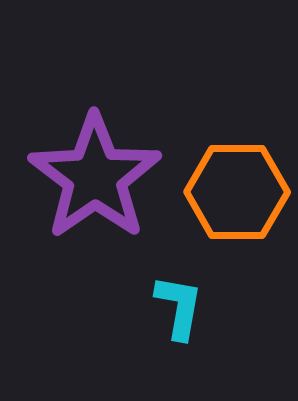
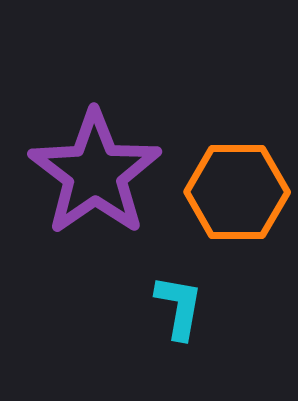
purple star: moved 4 px up
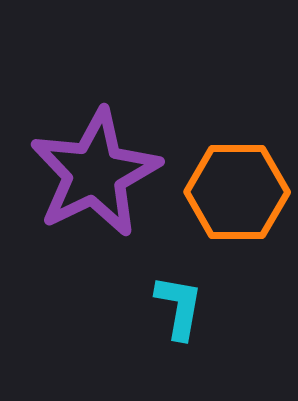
purple star: rotated 9 degrees clockwise
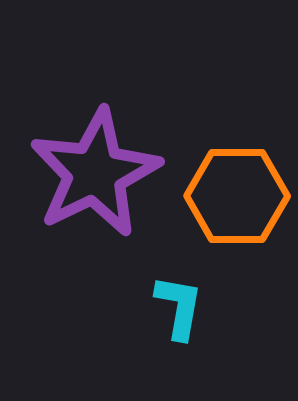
orange hexagon: moved 4 px down
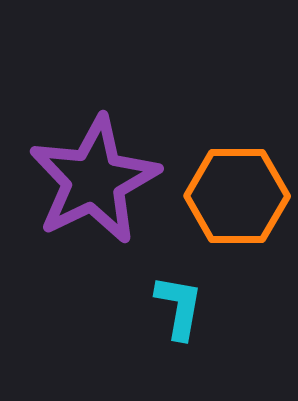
purple star: moved 1 px left, 7 px down
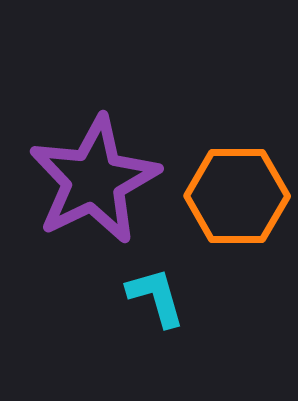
cyan L-shape: moved 23 px left, 10 px up; rotated 26 degrees counterclockwise
